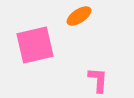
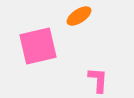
pink square: moved 3 px right, 1 px down
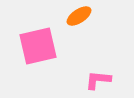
pink L-shape: rotated 88 degrees counterclockwise
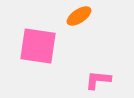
pink square: rotated 21 degrees clockwise
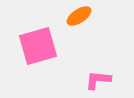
pink square: rotated 24 degrees counterclockwise
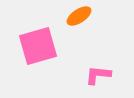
pink L-shape: moved 5 px up
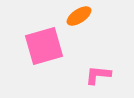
pink square: moved 6 px right
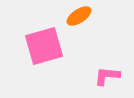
pink L-shape: moved 9 px right, 1 px down
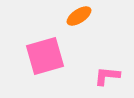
pink square: moved 1 px right, 10 px down
